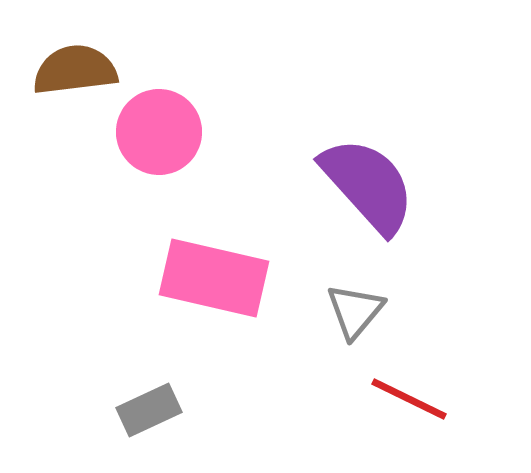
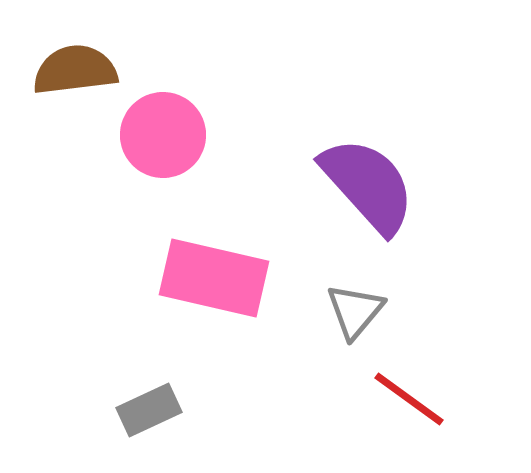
pink circle: moved 4 px right, 3 px down
red line: rotated 10 degrees clockwise
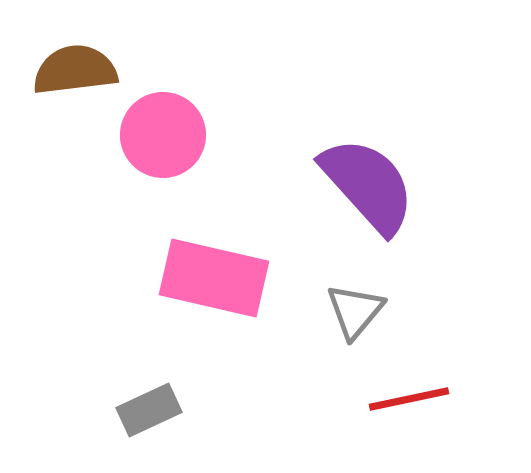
red line: rotated 48 degrees counterclockwise
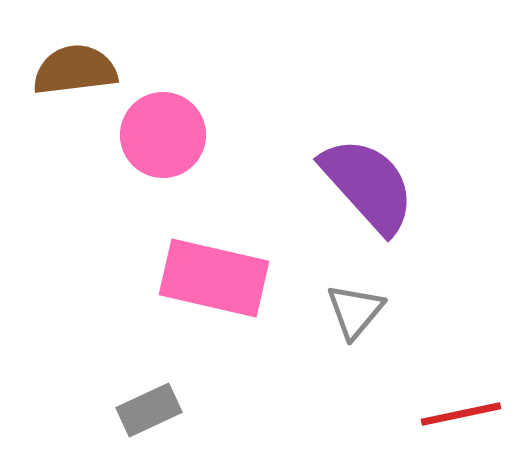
red line: moved 52 px right, 15 px down
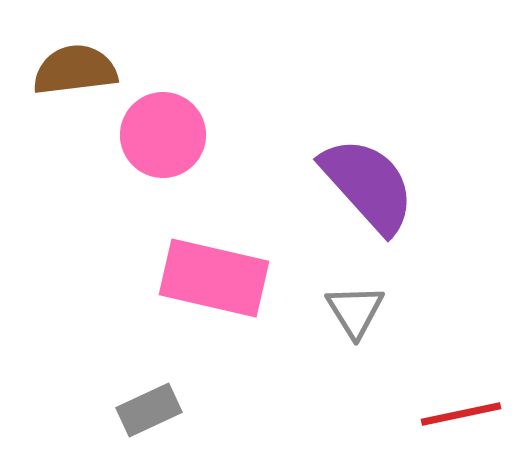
gray triangle: rotated 12 degrees counterclockwise
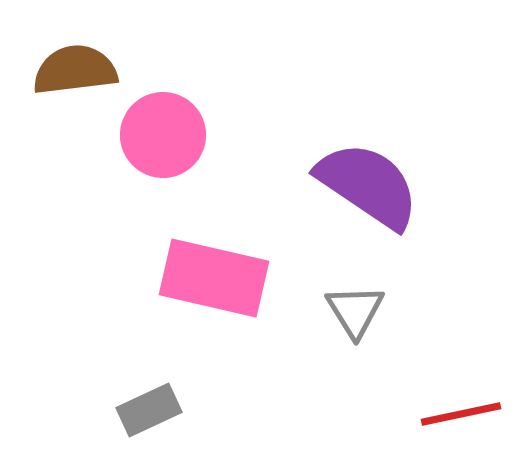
purple semicircle: rotated 14 degrees counterclockwise
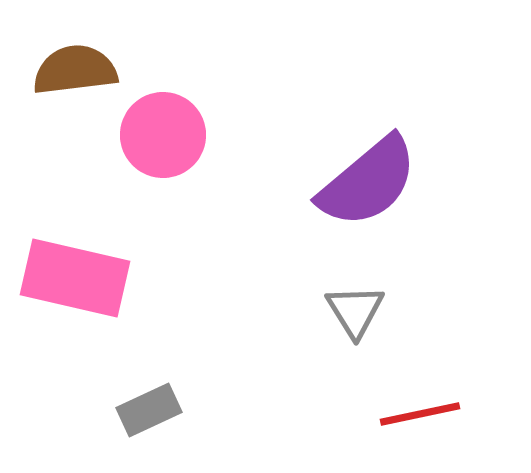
purple semicircle: moved 3 px up; rotated 106 degrees clockwise
pink rectangle: moved 139 px left
red line: moved 41 px left
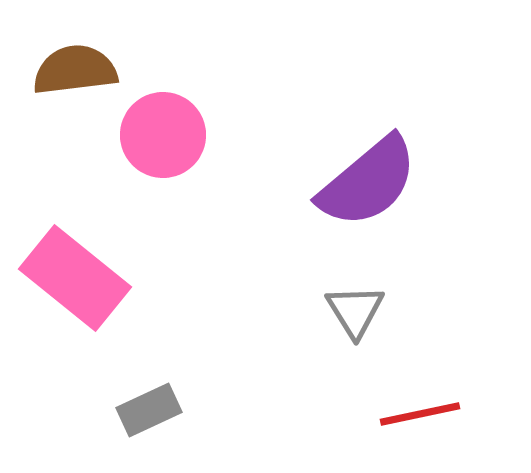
pink rectangle: rotated 26 degrees clockwise
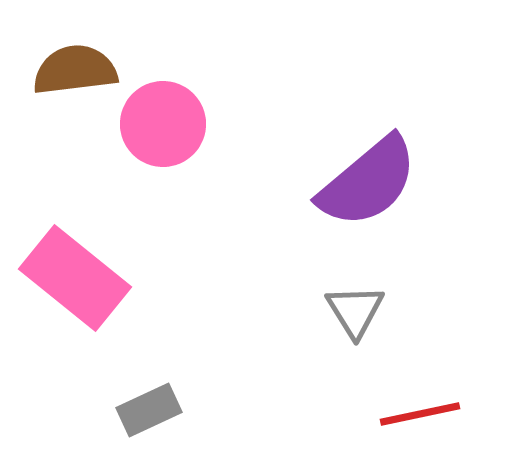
pink circle: moved 11 px up
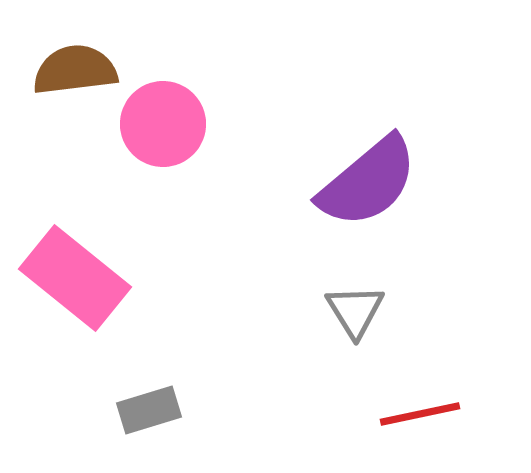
gray rectangle: rotated 8 degrees clockwise
